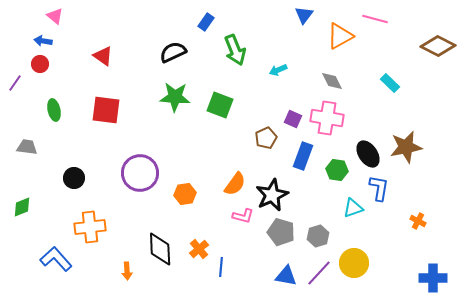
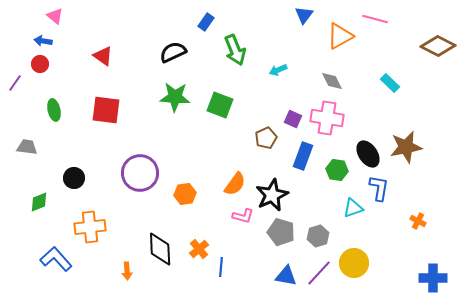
green diamond at (22, 207): moved 17 px right, 5 px up
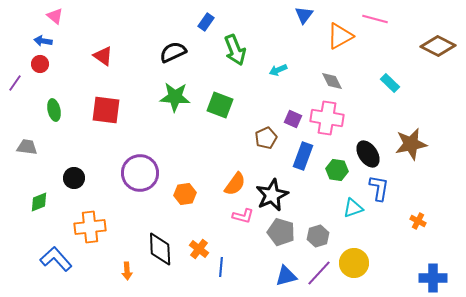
brown star at (406, 147): moved 5 px right, 3 px up
orange cross at (199, 249): rotated 12 degrees counterclockwise
blue triangle at (286, 276): rotated 25 degrees counterclockwise
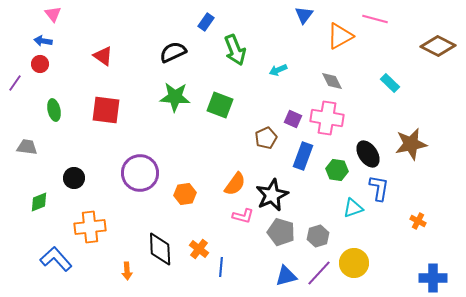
pink triangle at (55, 16): moved 2 px left, 2 px up; rotated 12 degrees clockwise
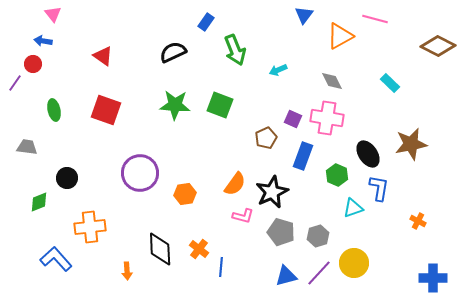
red circle at (40, 64): moved 7 px left
green star at (175, 97): moved 8 px down
red square at (106, 110): rotated 12 degrees clockwise
green hexagon at (337, 170): moved 5 px down; rotated 15 degrees clockwise
black circle at (74, 178): moved 7 px left
black star at (272, 195): moved 3 px up
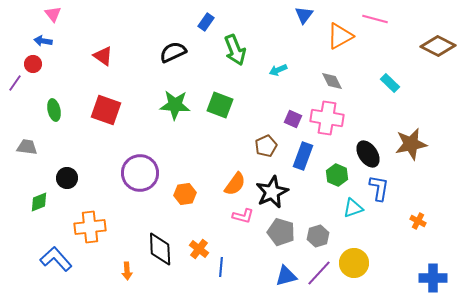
brown pentagon at (266, 138): moved 8 px down
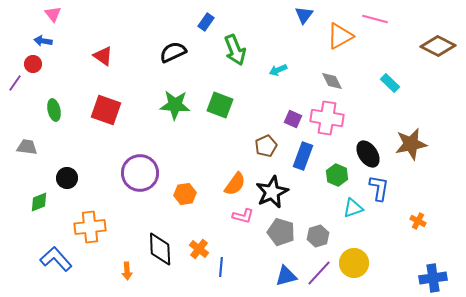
blue cross at (433, 278): rotated 8 degrees counterclockwise
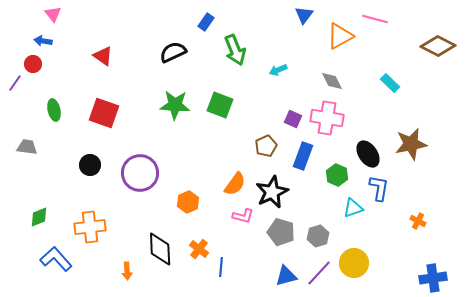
red square at (106, 110): moved 2 px left, 3 px down
black circle at (67, 178): moved 23 px right, 13 px up
orange hexagon at (185, 194): moved 3 px right, 8 px down; rotated 15 degrees counterclockwise
green diamond at (39, 202): moved 15 px down
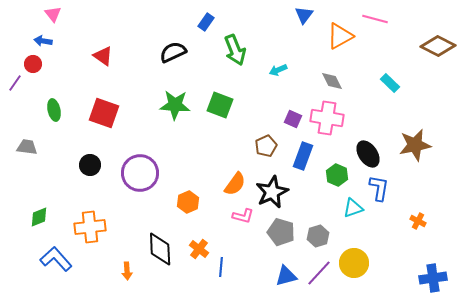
brown star at (411, 144): moved 4 px right, 1 px down
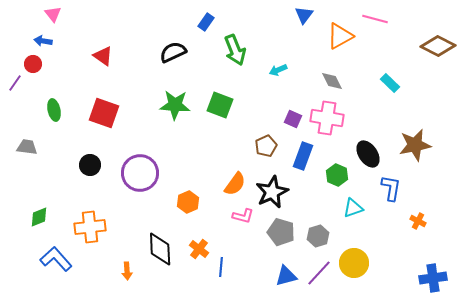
blue L-shape at (379, 188): moved 12 px right
